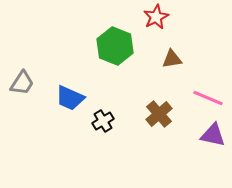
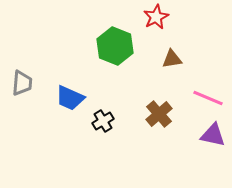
gray trapezoid: rotated 28 degrees counterclockwise
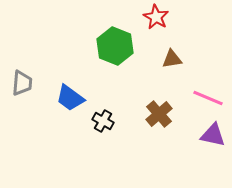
red star: rotated 15 degrees counterclockwise
blue trapezoid: rotated 12 degrees clockwise
black cross: rotated 30 degrees counterclockwise
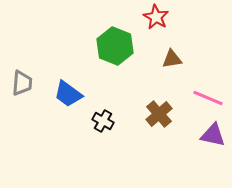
blue trapezoid: moved 2 px left, 4 px up
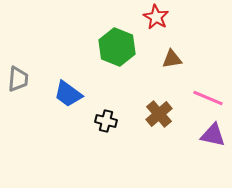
green hexagon: moved 2 px right, 1 px down
gray trapezoid: moved 4 px left, 4 px up
black cross: moved 3 px right; rotated 15 degrees counterclockwise
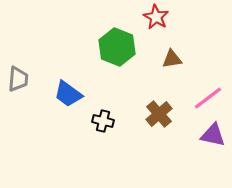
pink line: rotated 60 degrees counterclockwise
black cross: moved 3 px left
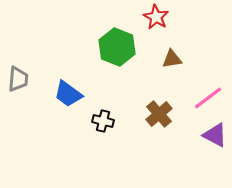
purple triangle: moved 2 px right; rotated 16 degrees clockwise
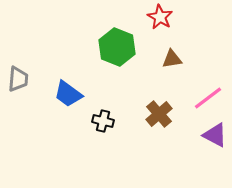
red star: moved 4 px right
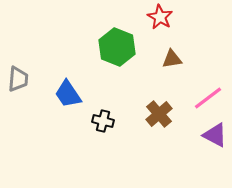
blue trapezoid: rotated 20 degrees clockwise
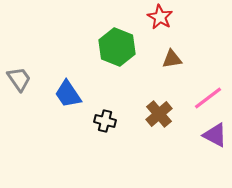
gray trapezoid: moved 1 px right; rotated 40 degrees counterclockwise
black cross: moved 2 px right
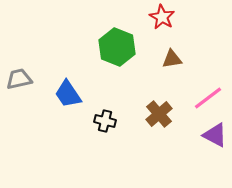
red star: moved 2 px right
gray trapezoid: rotated 68 degrees counterclockwise
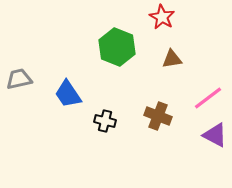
brown cross: moved 1 px left, 2 px down; rotated 28 degrees counterclockwise
